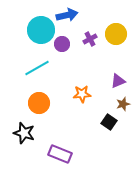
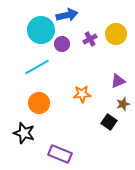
cyan line: moved 1 px up
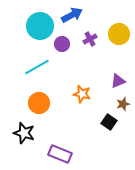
blue arrow: moved 5 px right; rotated 15 degrees counterclockwise
cyan circle: moved 1 px left, 4 px up
yellow circle: moved 3 px right
orange star: rotated 18 degrees clockwise
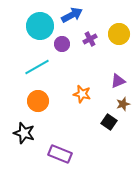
orange circle: moved 1 px left, 2 px up
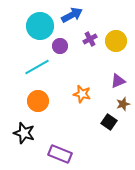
yellow circle: moved 3 px left, 7 px down
purple circle: moved 2 px left, 2 px down
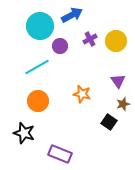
purple triangle: rotated 42 degrees counterclockwise
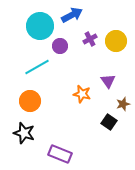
purple triangle: moved 10 px left
orange circle: moved 8 px left
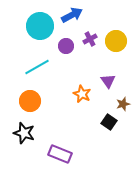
purple circle: moved 6 px right
orange star: rotated 12 degrees clockwise
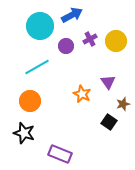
purple triangle: moved 1 px down
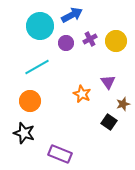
purple circle: moved 3 px up
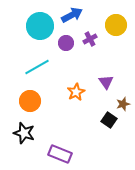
yellow circle: moved 16 px up
purple triangle: moved 2 px left
orange star: moved 6 px left, 2 px up; rotated 18 degrees clockwise
black square: moved 2 px up
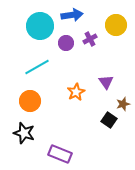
blue arrow: rotated 20 degrees clockwise
